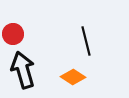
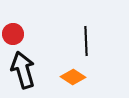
black line: rotated 12 degrees clockwise
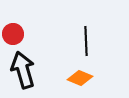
orange diamond: moved 7 px right, 1 px down; rotated 10 degrees counterclockwise
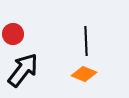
black arrow: rotated 54 degrees clockwise
orange diamond: moved 4 px right, 4 px up
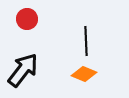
red circle: moved 14 px right, 15 px up
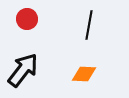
black line: moved 3 px right, 16 px up; rotated 12 degrees clockwise
orange diamond: rotated 20 degrees counterclockwise
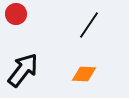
red circle: moved 11 px left, 5 px up
black line: rotated 24 degrees clockwise
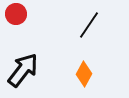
orange diamond: rotated 65 degrees counterclockwise
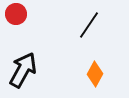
black arrow: rotated 9 degrees counterclockwise
orange diamond: moved 11 px right
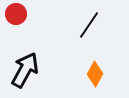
black arrow: moved 2 px right
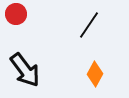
black arrow: rotated 114 degrees clockwise
